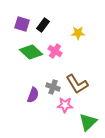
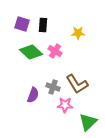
black rectangle: rotated 32 degrees counterclockwise
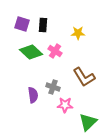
brown L-shape: moved 7 px right, 7 px up
purple semicircle: rotated 28 degrees counterclockwise
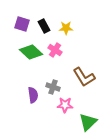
black rectangle: moved 1 px right, 1 px down; rotated 32 degrees counterclockwise
yellow star: moved 12 px left, 5 px up
pink cross: moved 1 px up
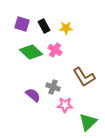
purple semicircle: rotated 42 degrees counterclockwise
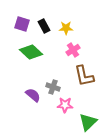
pink cross: moved 18 px right; rotated 24 degrees clockwise
brown L-shape: moved 1 px up; rotated 20 degrees clockwise
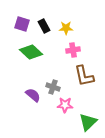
pink cross: rotated 24 degrees clockwise
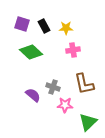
brown L-shape: moved 8 px down
